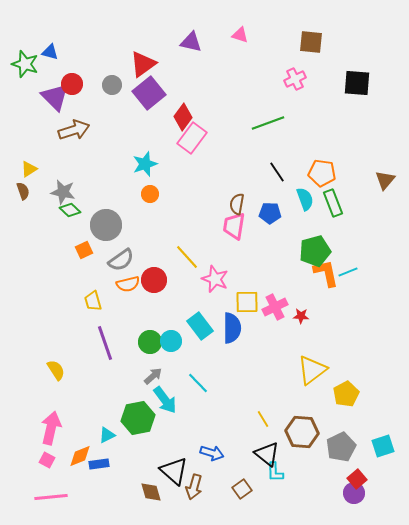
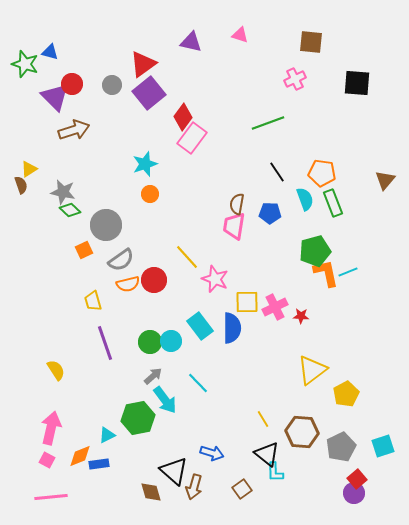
brown semicircle at (23, 191): moved 2 px left, 6 px up
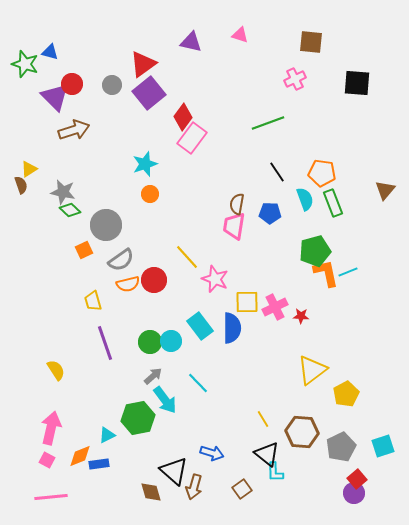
brown triangle at (385, 180): moved 10 px down
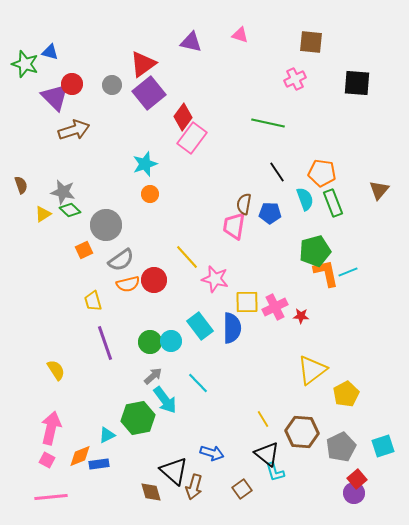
green line at (268, 123): rotated 32 degrees clockwise
yellow triangle at (29, 169): moved 14 px right, 45 px down
brown triangle at (385, 190): moved 6 px left
brown semicircle at (237, 204): moved 7 px right
pink star at (215, 279): rotated 8 degrees counterclockwise
cyan L-shape at (275, 472): rotated 15 degrees counterclockwise
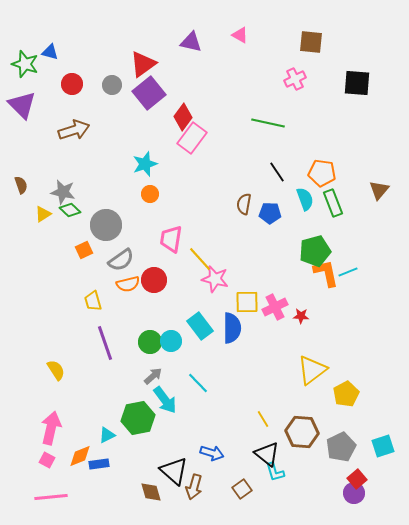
pink triangle at (240, 35): rotated 12 degrees clockwise
purple triangle at (55, 97): moved 33 px left, 8 px down
pink trapezoid at (234, 226): moved 63 px left, 13 px down
yellow line at (187, 257): moved 13 px right, 2 px down
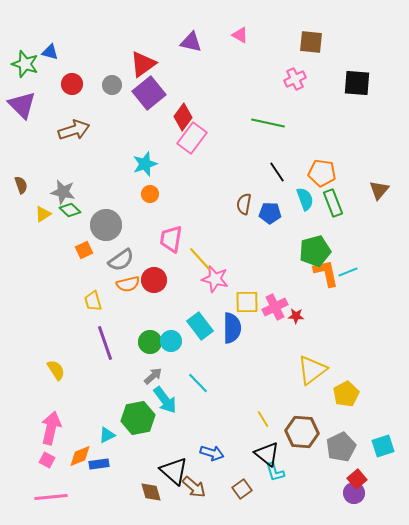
red star at (301, 316): moved 5 px left
brown arrow at (194, 487): rotated 65 degrees counterclockwise
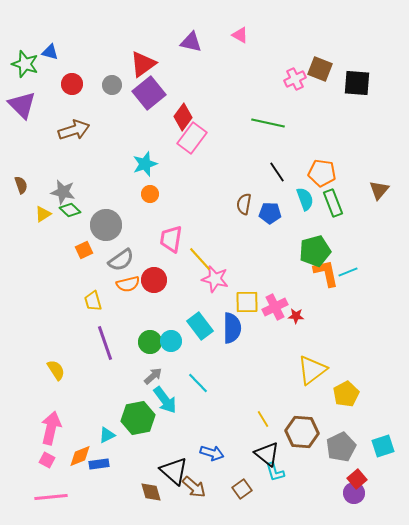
brown square at (311, 42): moved 9 px right, 27 px down; rotated 15 degrees clockwise
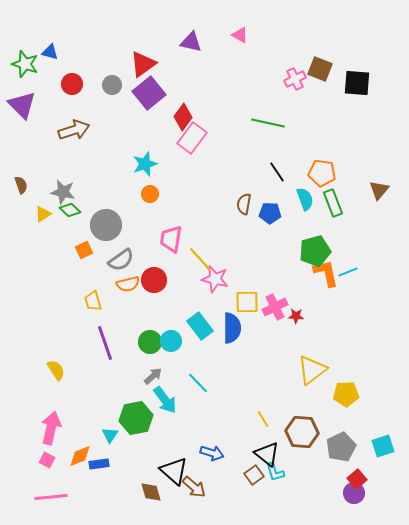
yellow pentagon at (346, 394): rotated 25 degrees clockwise
green hexagon at (138, 418): moved 2 px left
cyan triangle at (107, 435): moved 3 px right; rotated 30 degrees counterclockwise
brown square at (242, 489): moved 12 px right, 14 px up
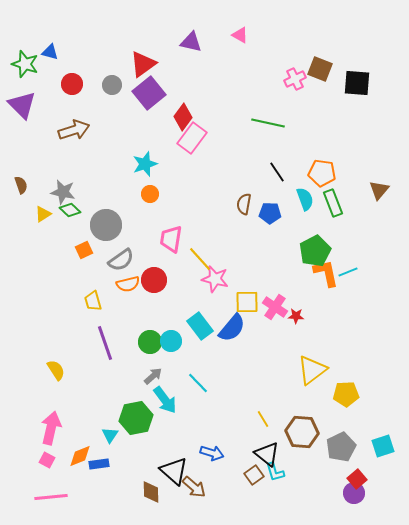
green pentagon at (315, 251): rotated 12 degrees counterclockwise
pink cross at (275, 307): rotated 30 degrees counterclockwise
blue semicircle at (232, 328): rotated 40 degrees clockwise
brown diamond at (151, 492): rotated 15 degrees clockwise
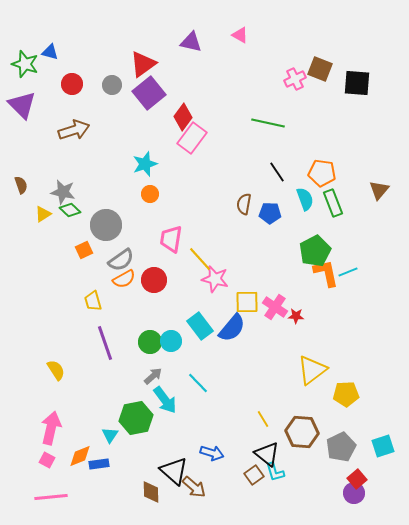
orange semicircle at (128, 284): moved 4 px left, 5 px up; rotated 15 degrees counterclockwise
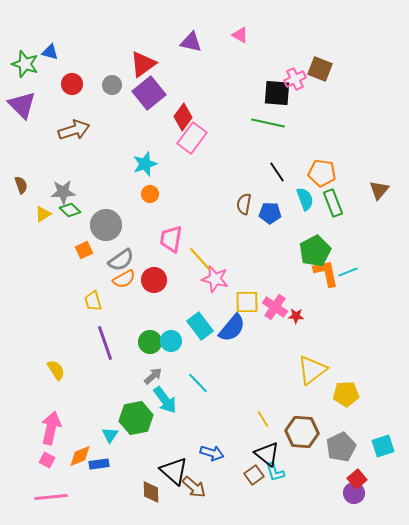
black square at (357, 83): moved 80 px left, 10 px down
gray star at (63, 192): rotated 15 degrees counterclockwise
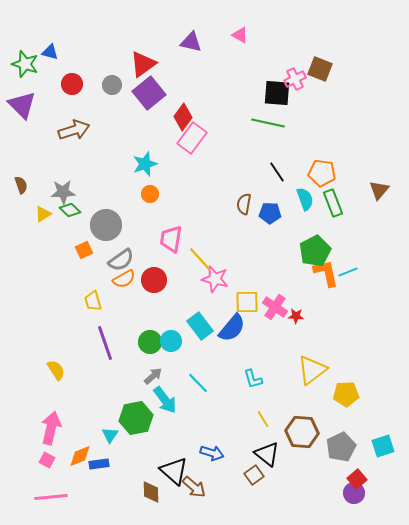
cyan L-shape at (275, 472): moved 22 px left, 93 px up
